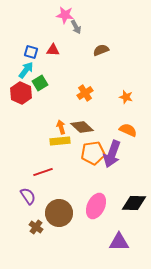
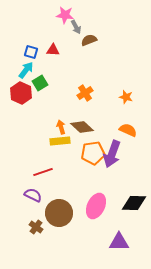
brown semicircle: moved 12 px left, 10 px up
purple semicircle: moved 5 px right, 1 px up; rotated 30 degrees counterclockwise
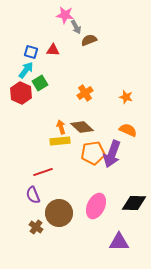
purple semicircle: rotated 138 degrees counterclockwise
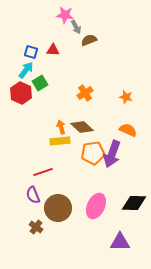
brown circle: moved 1 px left, 5 px up
purple triangle: moved 1 px right
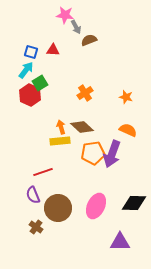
red hexagon: moved 9 px right, 2 px down
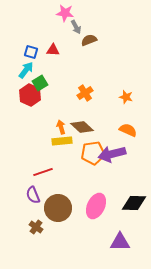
pink star: moved 2 px up
yellow rectangle: moved 2 px right
purple arrow: rotated 56 degrees clockwise
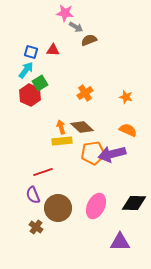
gray arrow: rotated 32 degrees counterclockwise
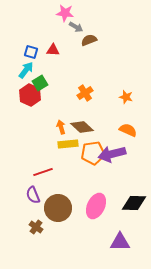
yellow rectangle: moved 6 px right, 3 px down
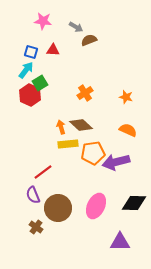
pink star: moved 22 px left, 8 px down
brown diamond: moved 1 px left, 2 px up
purple arrow: moved 4 px right, 8 px down
red line: rotated 18 degrees counterclockwise
